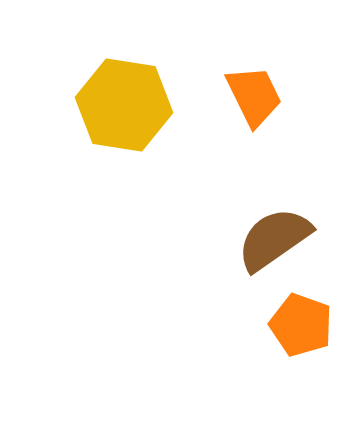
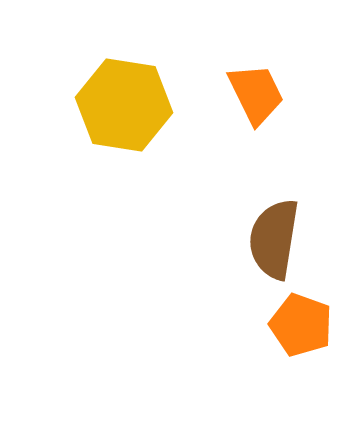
orange trapezoid: moved 2 px right, 2 px up
brown semicircle: rotated 46 degrees counterclockwise
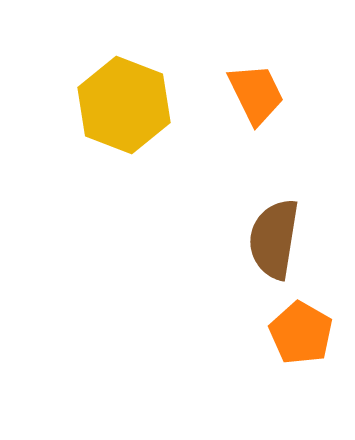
yellow hexagon: rotated 12 degrees clockwise
orange pentagon: moved 8 px down; rotated 10 degrees clockwise
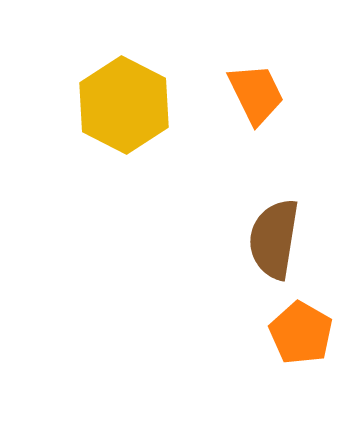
yellow hexagon: rotated 6 degrees clockwise
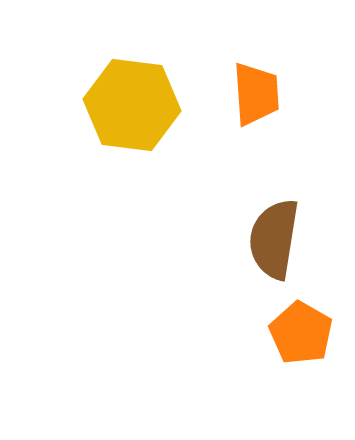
orange trapezoid: rotated 22 degrees clockwise
yellow hexagon: moved 8 px right; rotated 20 degrees counterclockwise
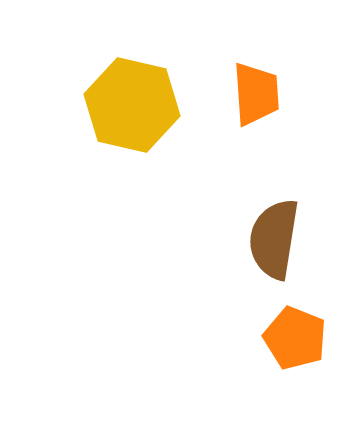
yellow hexagon: rotated 6 degrees clockwise
orange pentagon: moved 6 px left, 5 px down; rotated 8 degrees counterclockwise
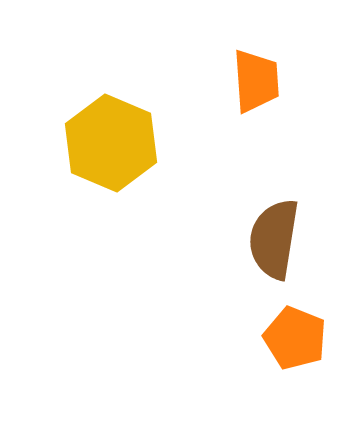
orange trapezoid: moved 13 px up
yellow hexagon: moved 21 px left, 38 px down; rotated 10 degrees clockwise
